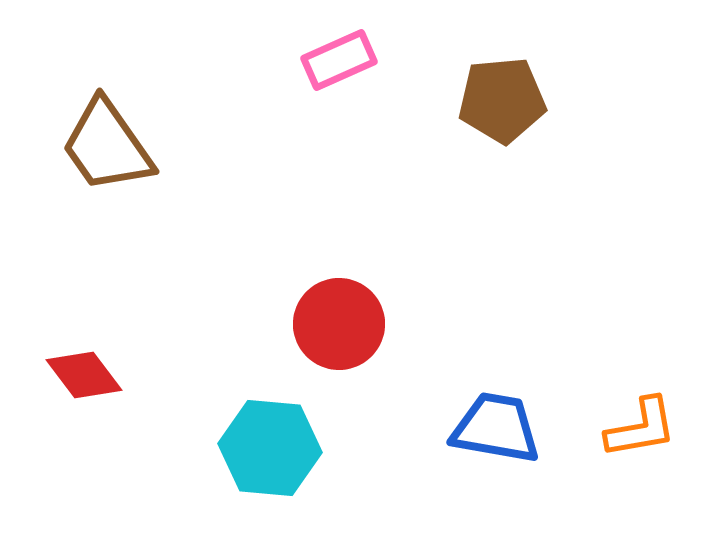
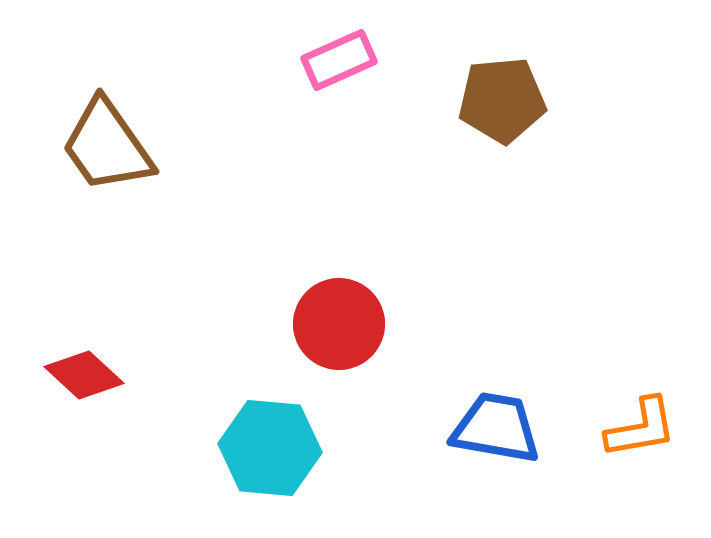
red diamond: rotated 10 degrees counterclockwise
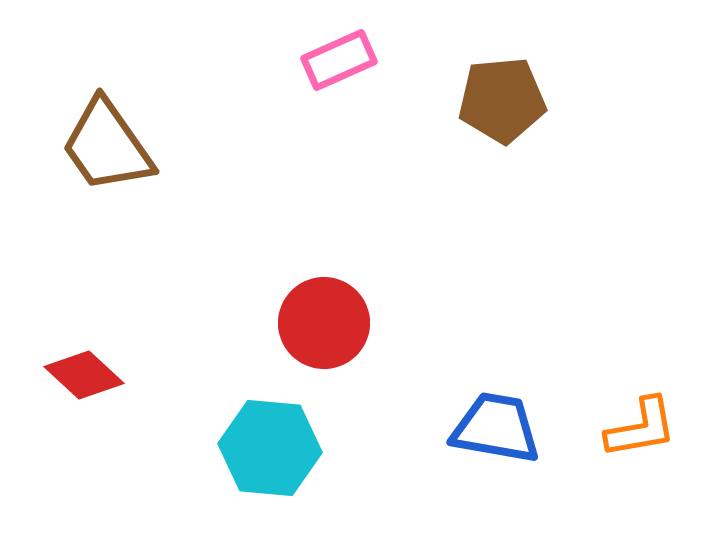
red circle: moved 15 px left, 1 px up
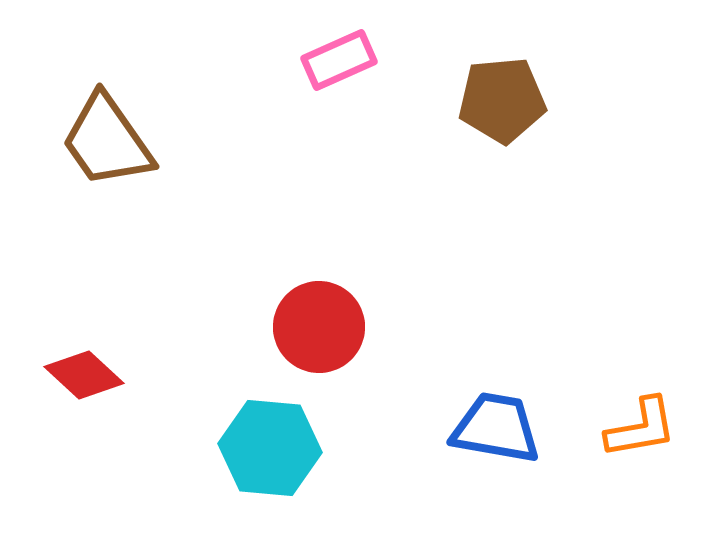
brown trapezoid: moved 5 px up
red circle: moved 5 px left, 4 px down
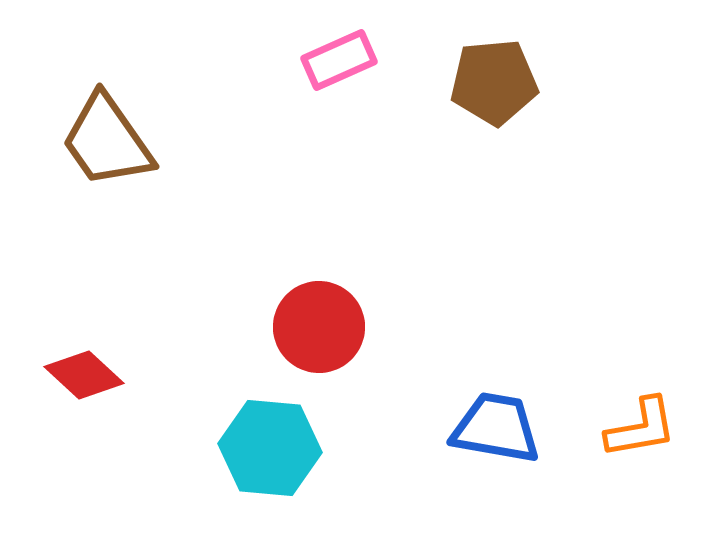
brown pentagon: moved 8 px left, 18 px up
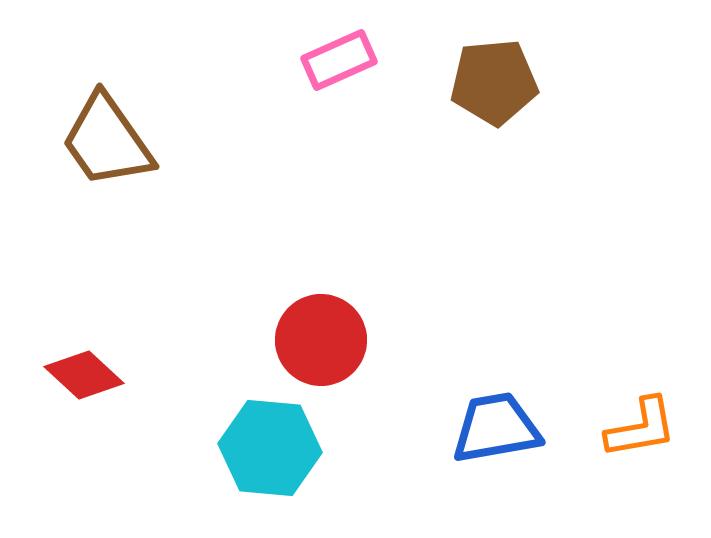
red circle: moved 2 px right, 13 px down
blue trapezoid: rotated 20 degrees counterclockwise
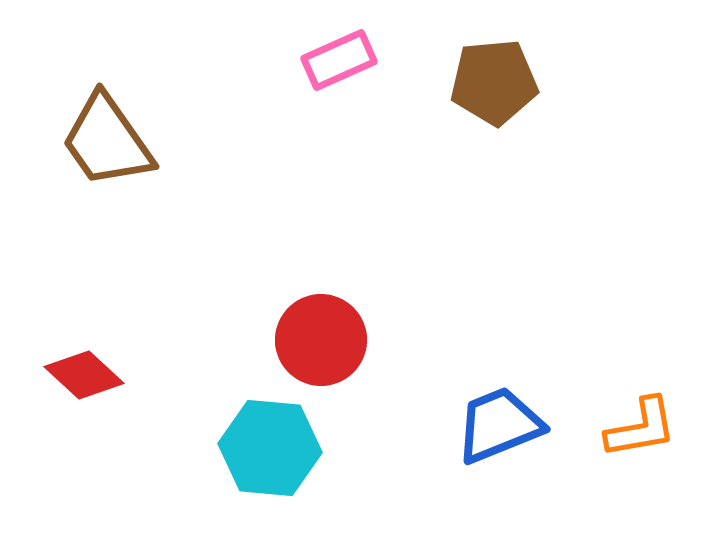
blue trapezoid: moved 3 px right, 3 px up; rotated 12 degrees counterclockwise
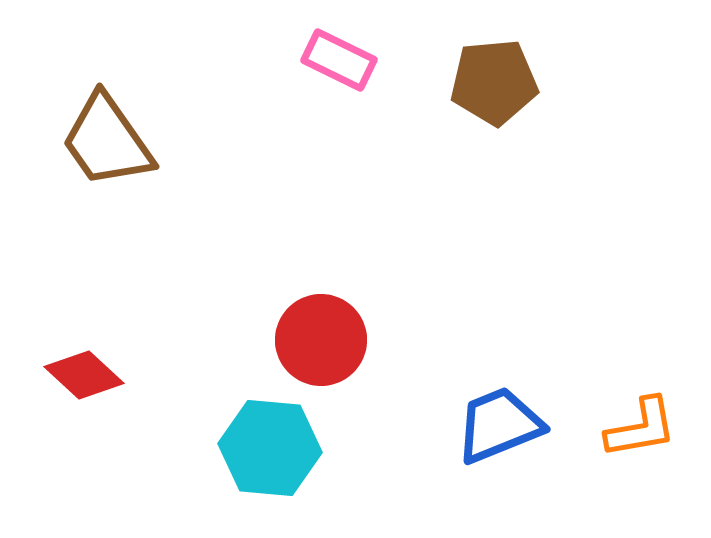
pink rectangle: rotated 50 degrees clockwise
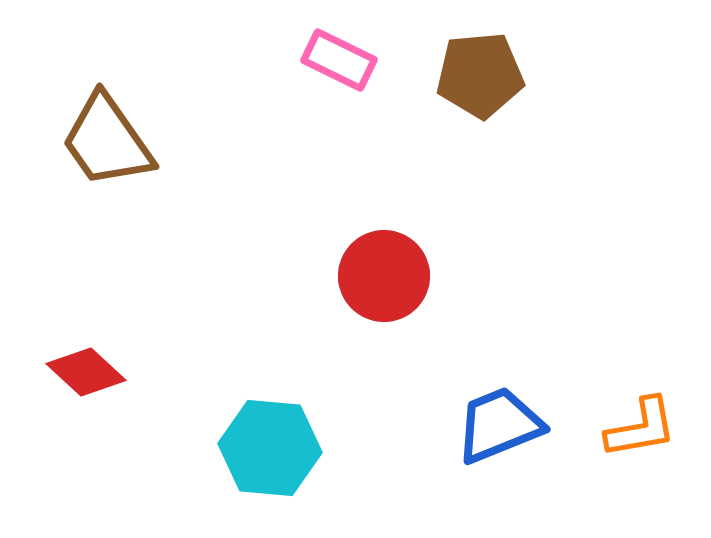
brown pentagon: moved 14 px left, 7 px up
red circle: moved 63 px right, 64 px up
red diamond: moved 2 px right, 3 px up
